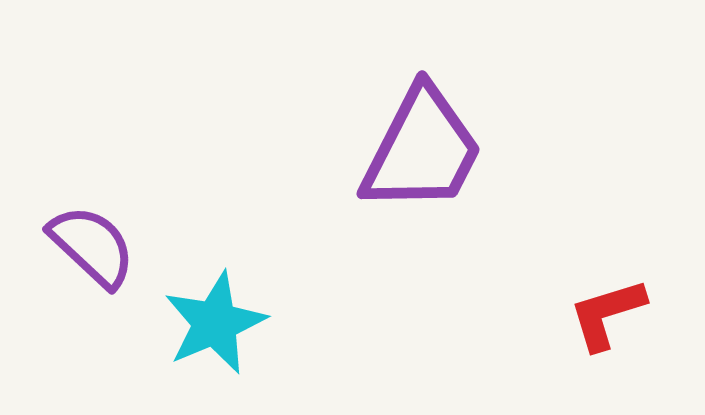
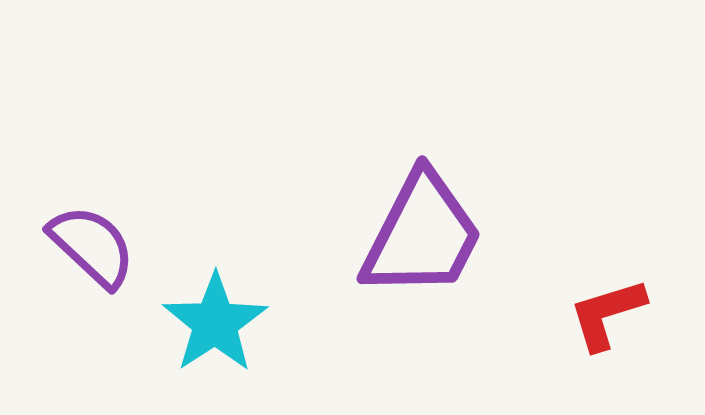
purple trapezoid: moved 85 px down
cyan star: rotated 10 degrees counterclockwise
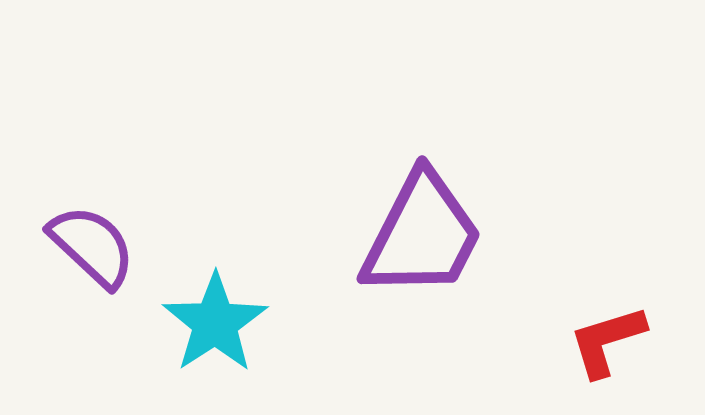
red L-shape: moved 27 px down
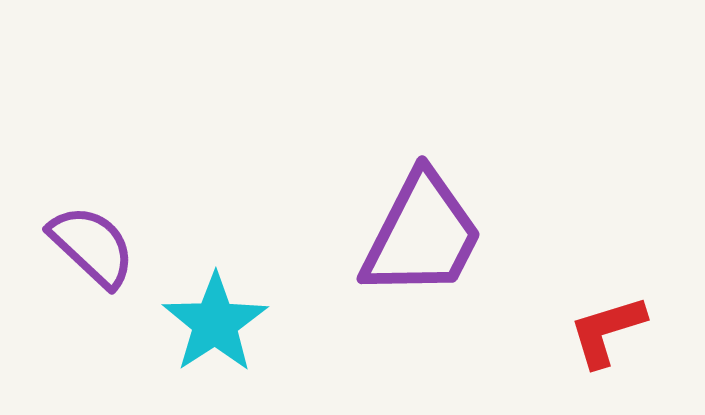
red L-shape: moved 10 px up
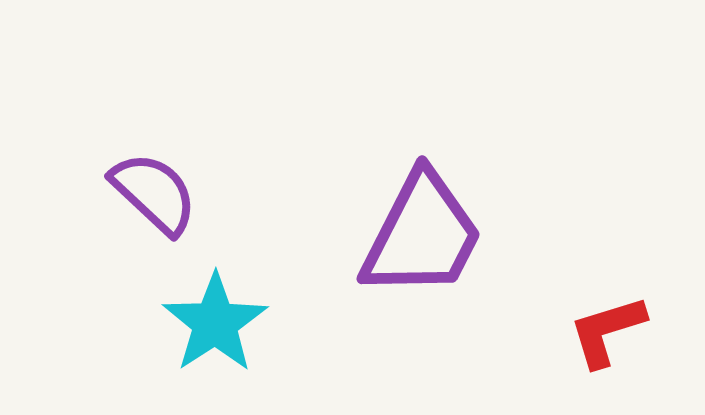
purple semicircle: moved 62 px right, 53 px up
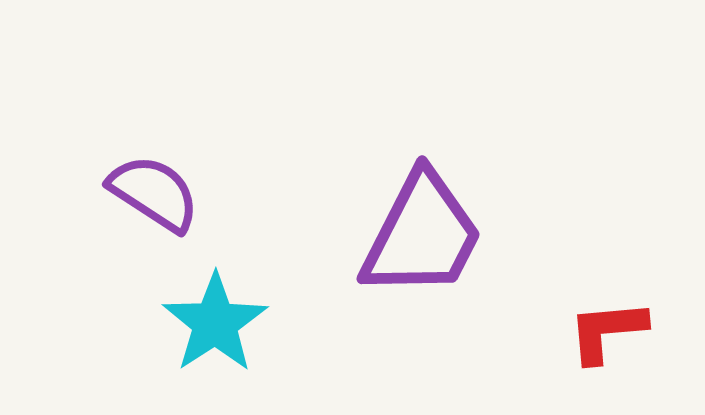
purple semicircle: rotated 10 degrees counterclockwise
red L-shape: rotated 12 degrees clockwise
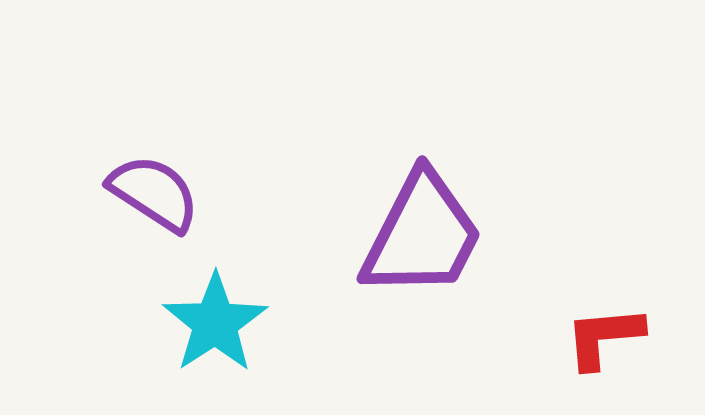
red L-shape: moved 3 px left, 6 px down
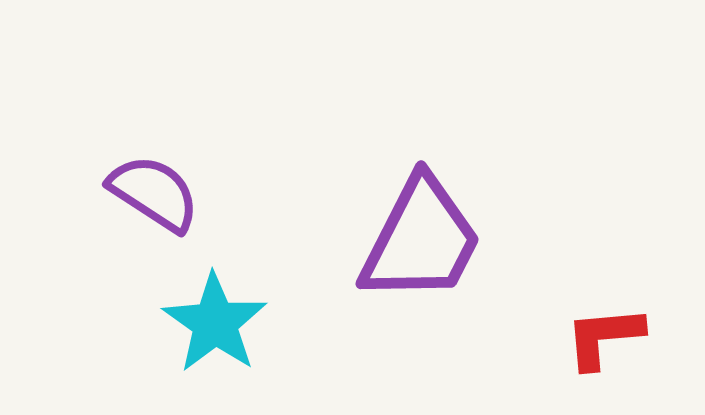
purple trapezoid: moved 1 px left, 5 px down
cyan star: rotated 4 degrees counterclockwise
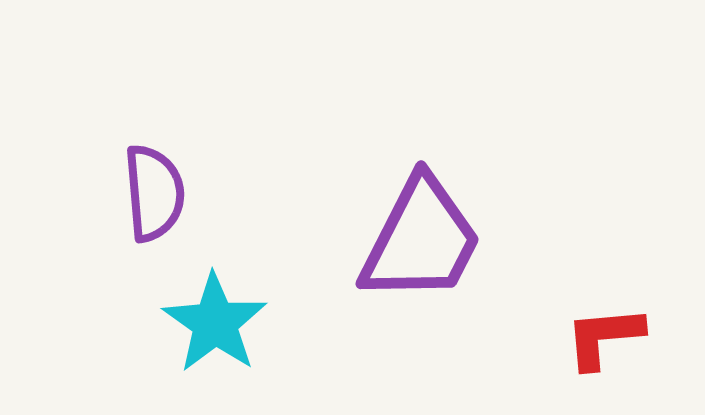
purple semicircle: rotated 52 degrees clockwise
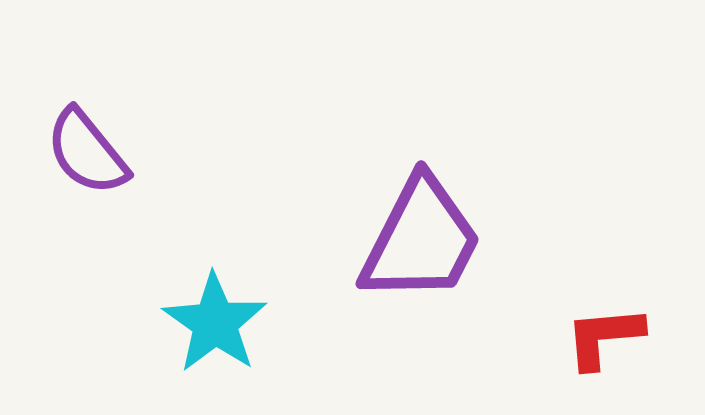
purple semicircle: moved 67 px left, 41 px up; rotated 146 degrees clockwise
